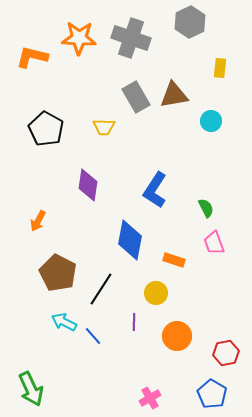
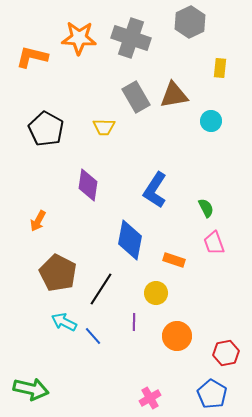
green arrow: rotated 52 degrees counterclockwise
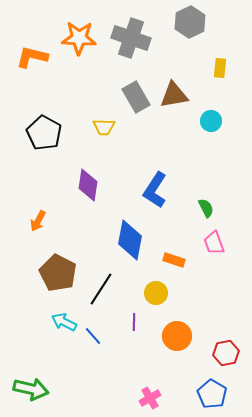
black pentagon: moved 2 px left, 4 px down
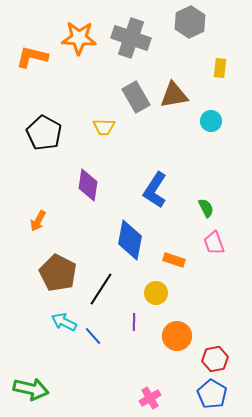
red hexagon: moved 11 px left, 6 px down
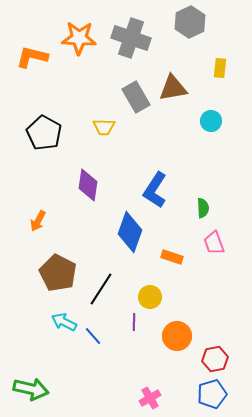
brown triangle: moved 1 px left, 7 px up
green semicircle: moved 3 px left; rotated 24 degrees clockwise
blue diamond: moved 8 px up; rotated 9 degrees clockwise
orange rectangle: moved 2 px left, 3 px up
yellow circle: moved 6 px left, 4 px down
blue pentagon: rotated 24 degrees clockwise
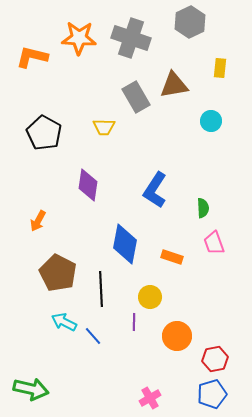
brown triangle: moved 1 px right, 3 px up
blue diamond: moved 5 px left, 12 px down; rotated 9 degrees counterclockwise
black line: rotated 36 degrees counterclockwise
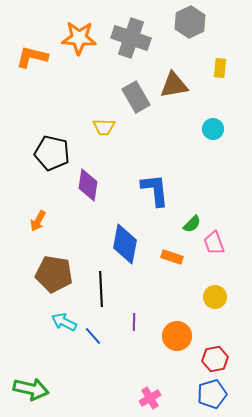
cyan circle: moved 2 px right, 8 px down
black pentagon: moved 8 px right, 20 px down; rotated 16 degrees counterclockwise
blue L-shape: rotated 141 degrees clockwise
green semicircle: moved 11 px left, 16 px down; rotated 48 degrees clockwise
brown pentagon: moved 4 px left, 1 px down; rotated 18 degrees counterclockwise
yellow circle: moved 65 px right
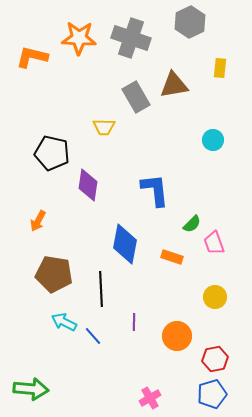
cyan circle: moved 11 px down
green arrow: rotated 8 degrees counterclockwise
